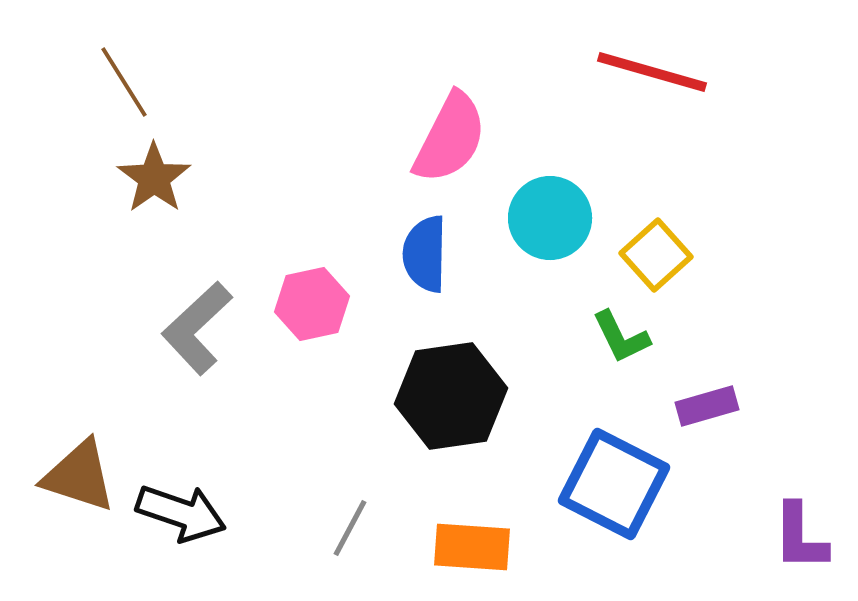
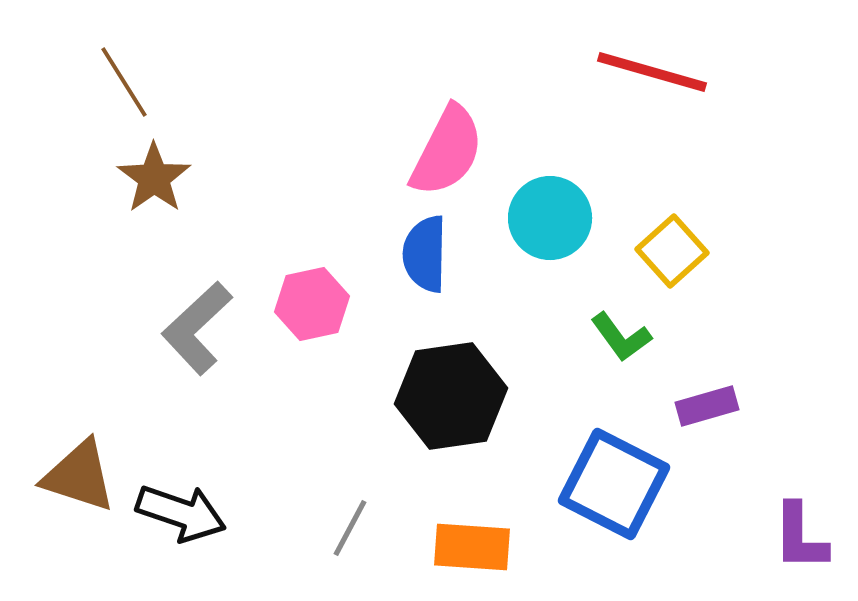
pink semicircle: moved 3 px left, 13 px down
yellow square: moved 16 px right, 4 px up
green L-shape: rotated 10 degrees counterclockwise
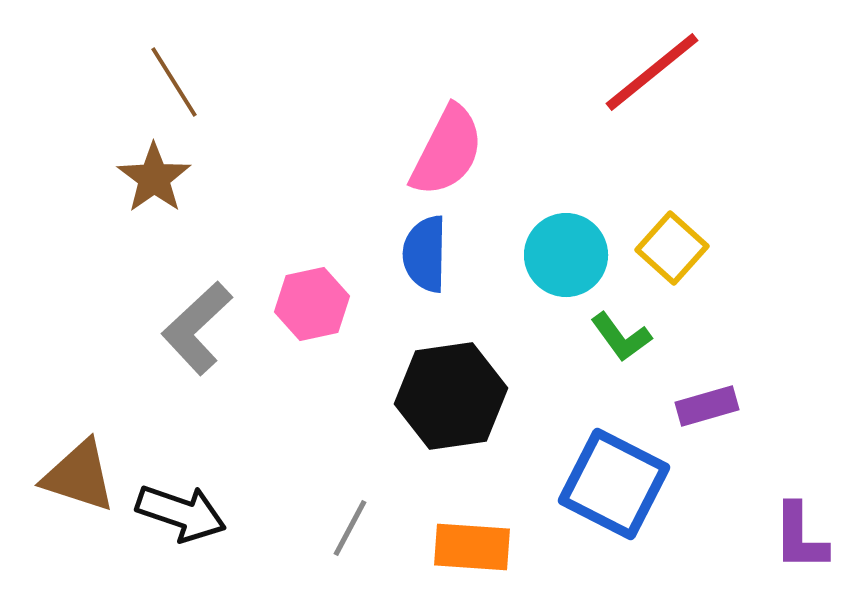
red line: rotated 55 degrees counterclockwise
brown line: moved 50 px right
cyan circle: moved 16 px right, 37 px down
yellow square: moved 3 px up; rotated 6 degrees counterclockwise
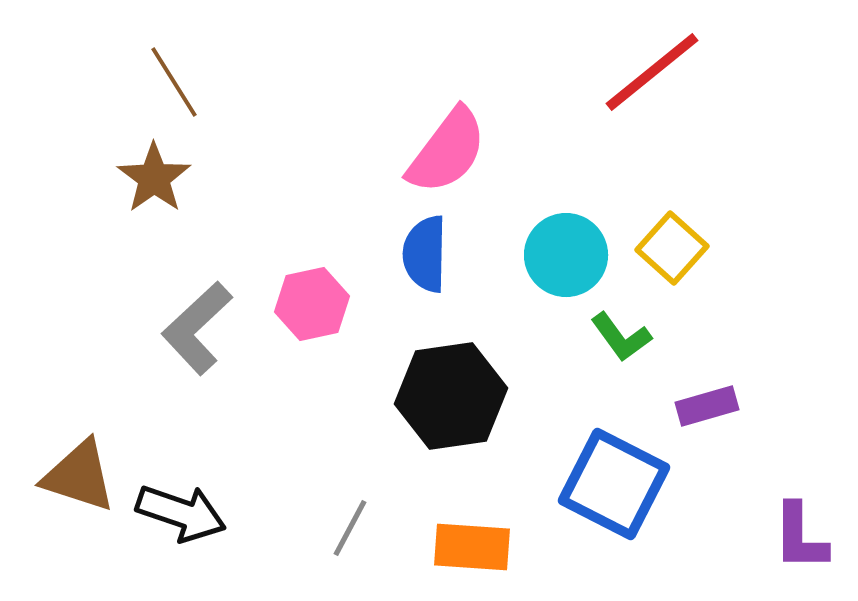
pink semicircle: rotated 10 degrees clockwise
